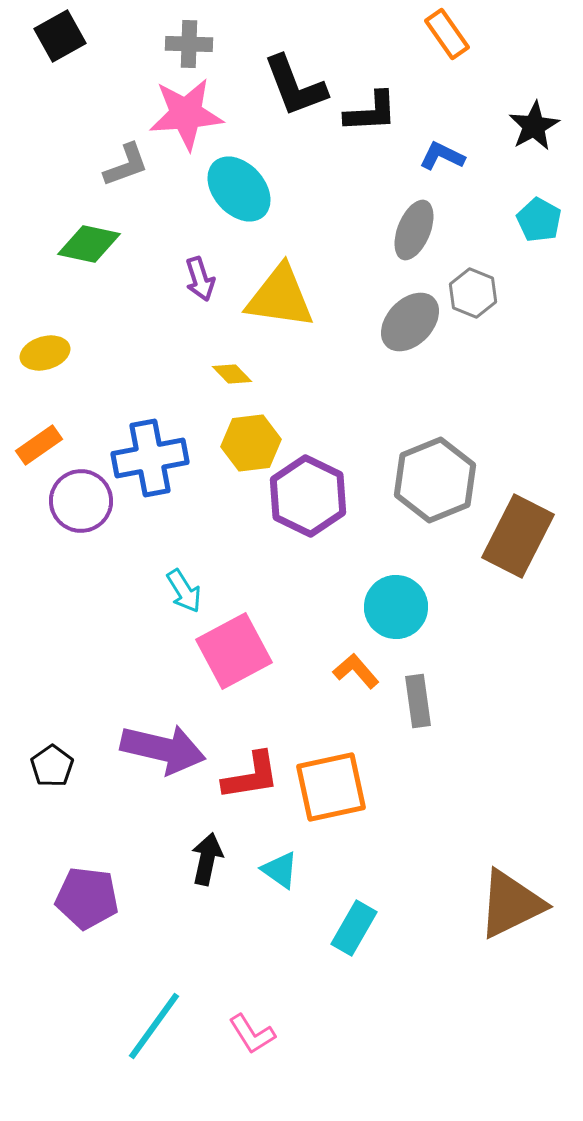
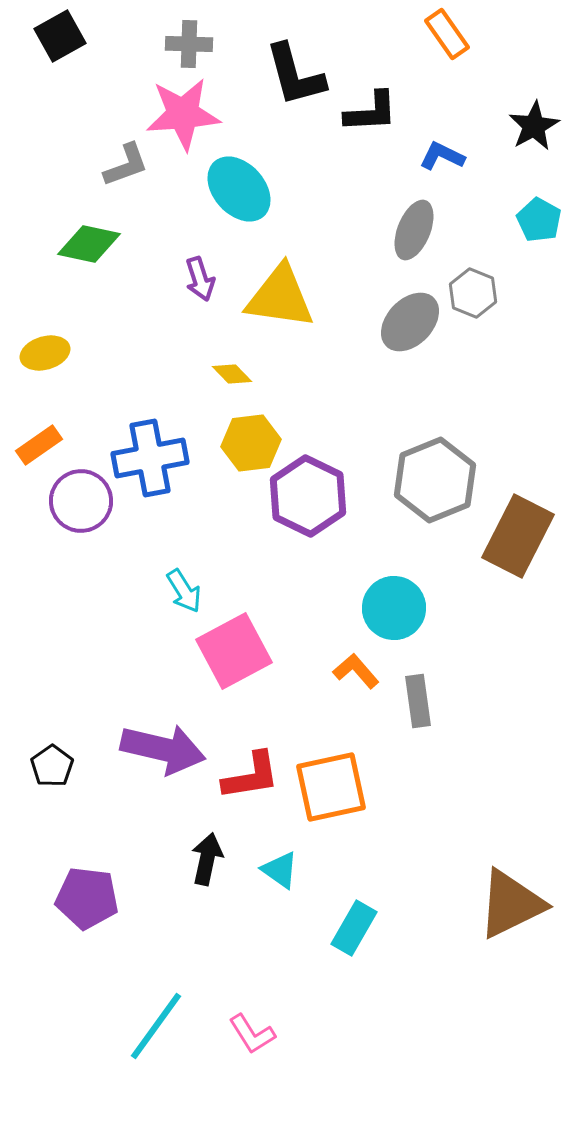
black L-shape at (295, 86): moved 11 px up; rotated 6 degrees clockwise
pink star at (186, 114): moved 3 px left
cyan circle at (396, 607): moved 2 px left, 1 px down
cyan line at (154, 1026): moved 2 px right
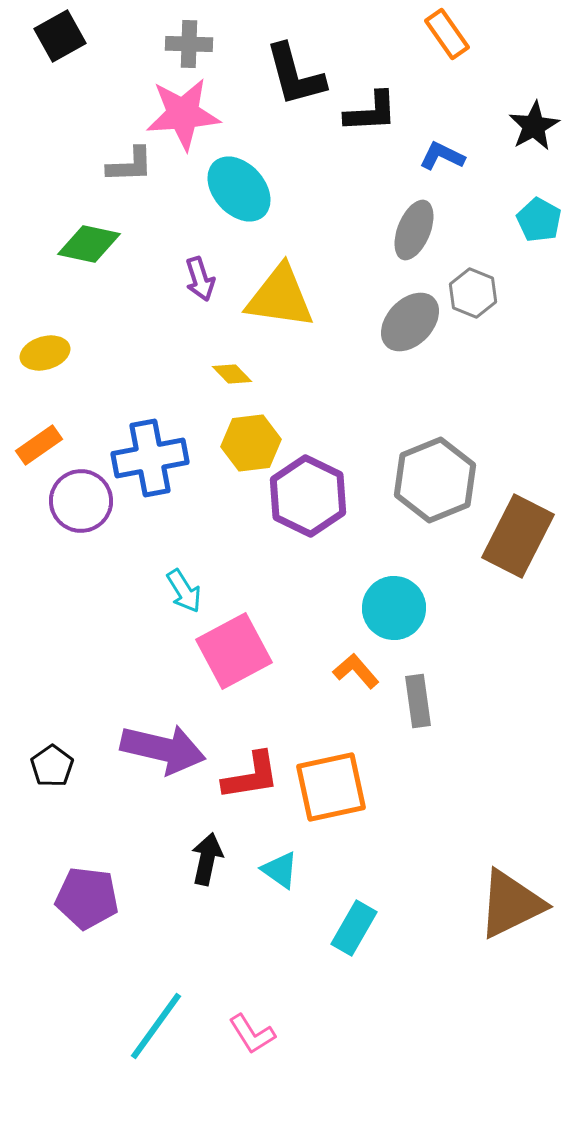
gray L-shape at (126, 165): moved 4 px right; rotated 18 degrees clockwise
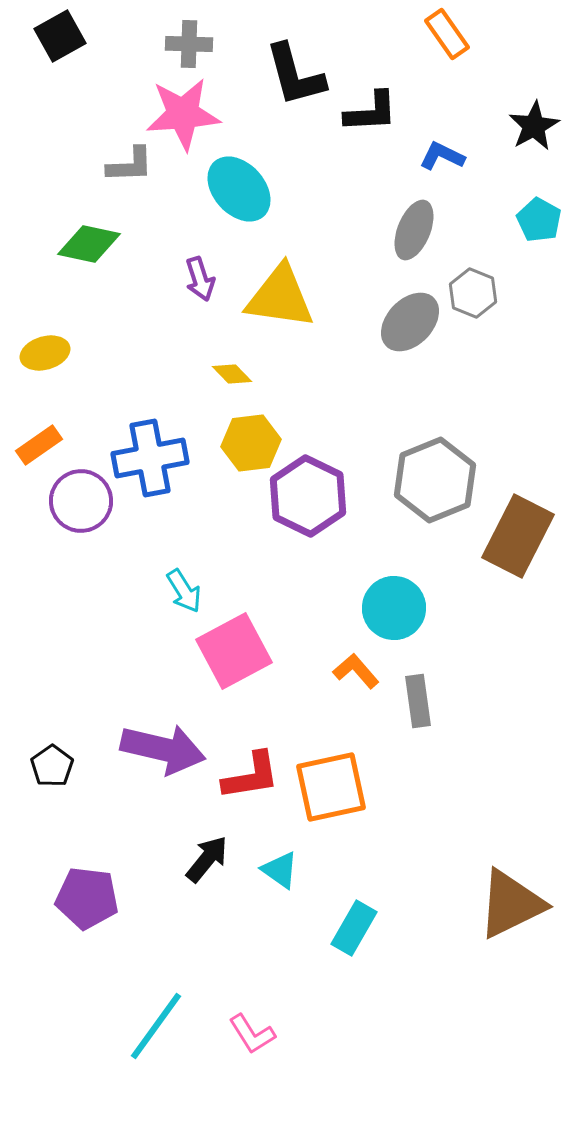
black arrow at (207, 859): rotated 27 degrees clockwise
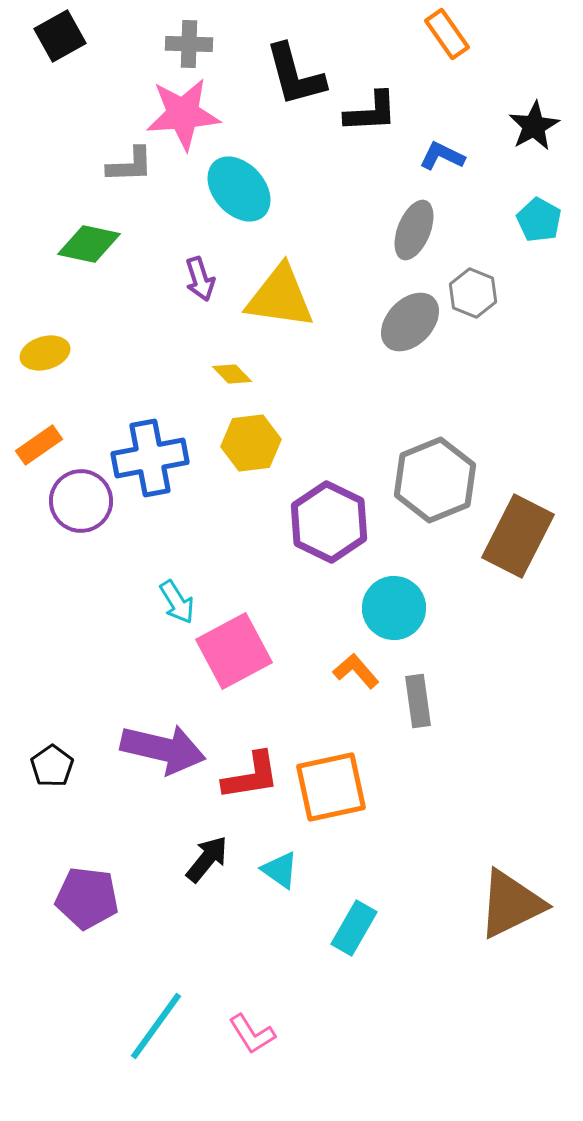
purple hexagon at (308, 496): moved 21 px right, 26 px down
cyan arrow at (184, 591): moved 7 px left, 11 px down
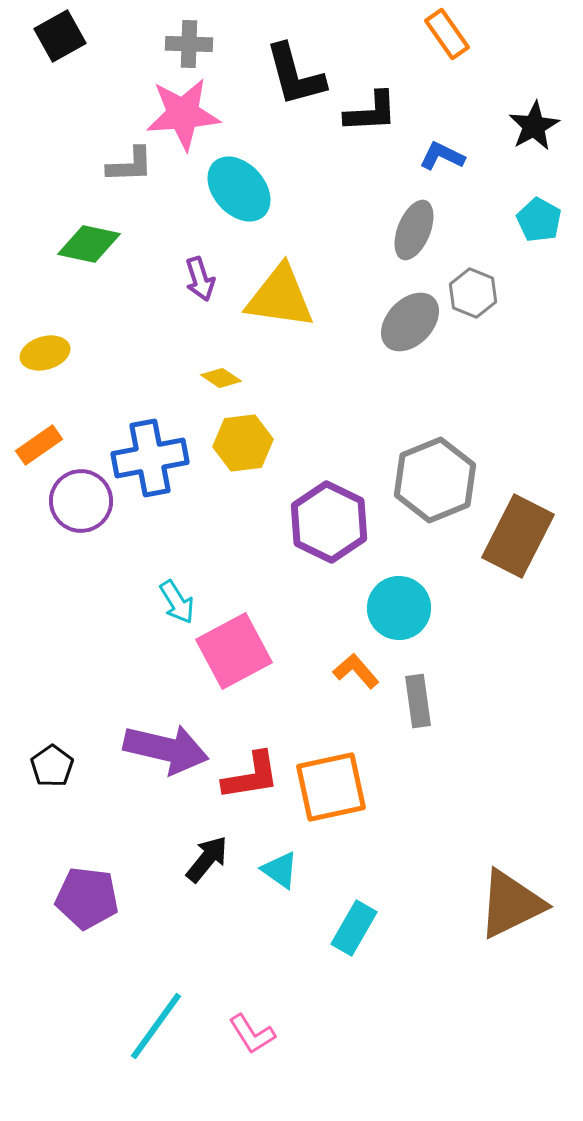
yellow diamond at (232, 374): moved 11 px left, 4 px down; rotated 12 degrees counterclockwise
yellow hexagon at (251, 443): moved 8 px left
cyan circle at (394, 608): moved 5 px right
purple arrow at (163, 749): moved 3 px right
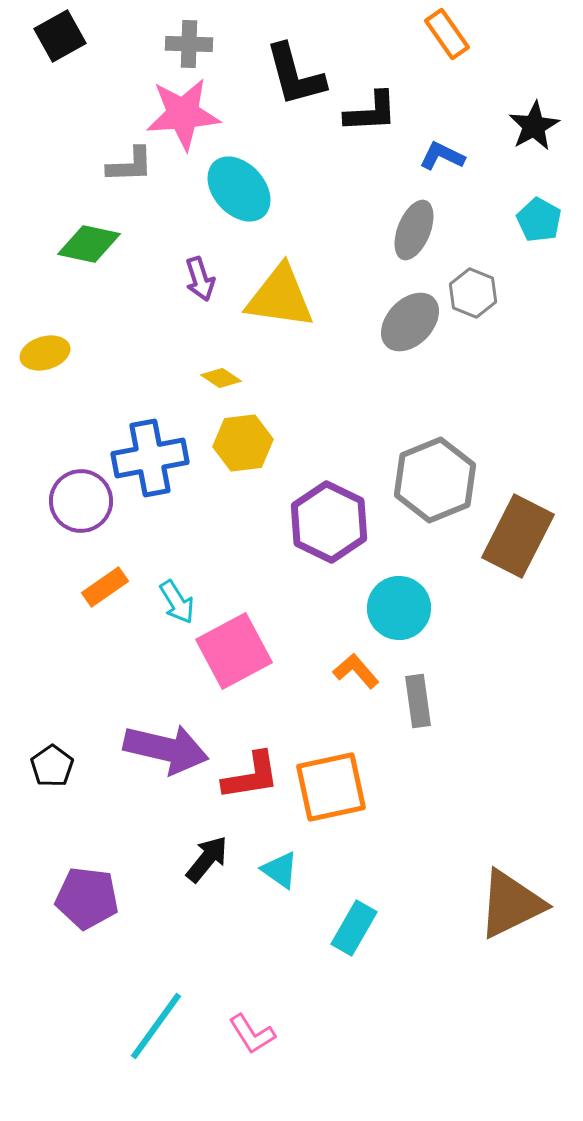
orange rectangle at (39, 445): moved 66 px right, 142 px down
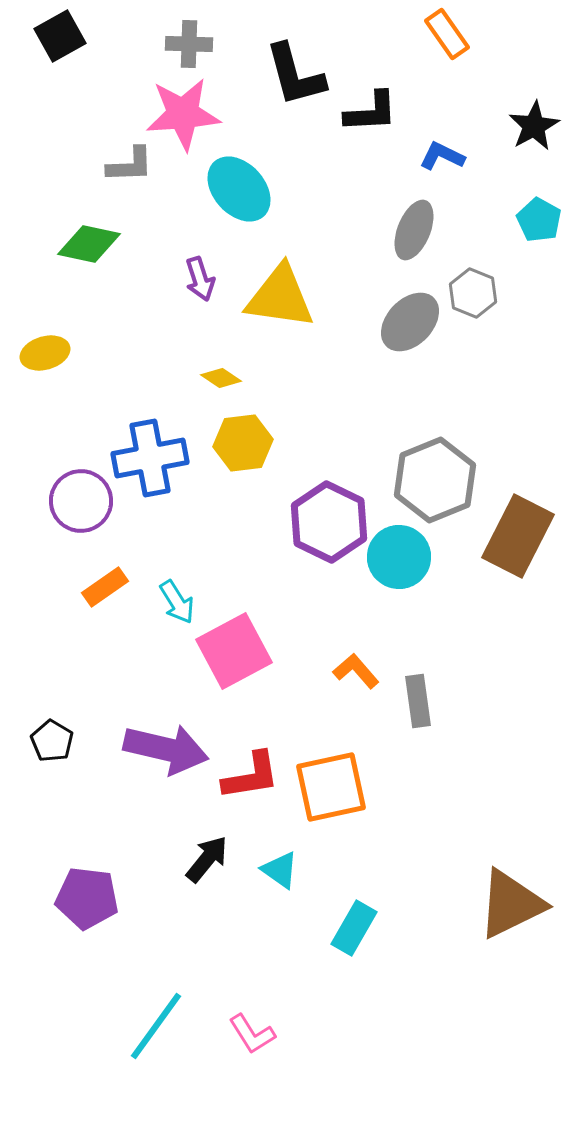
cyan circle at (399, 608): moved 51 px up
black pentagon at (52, 766): moved 25 px up; rotated 6 degrees counterclockwise
